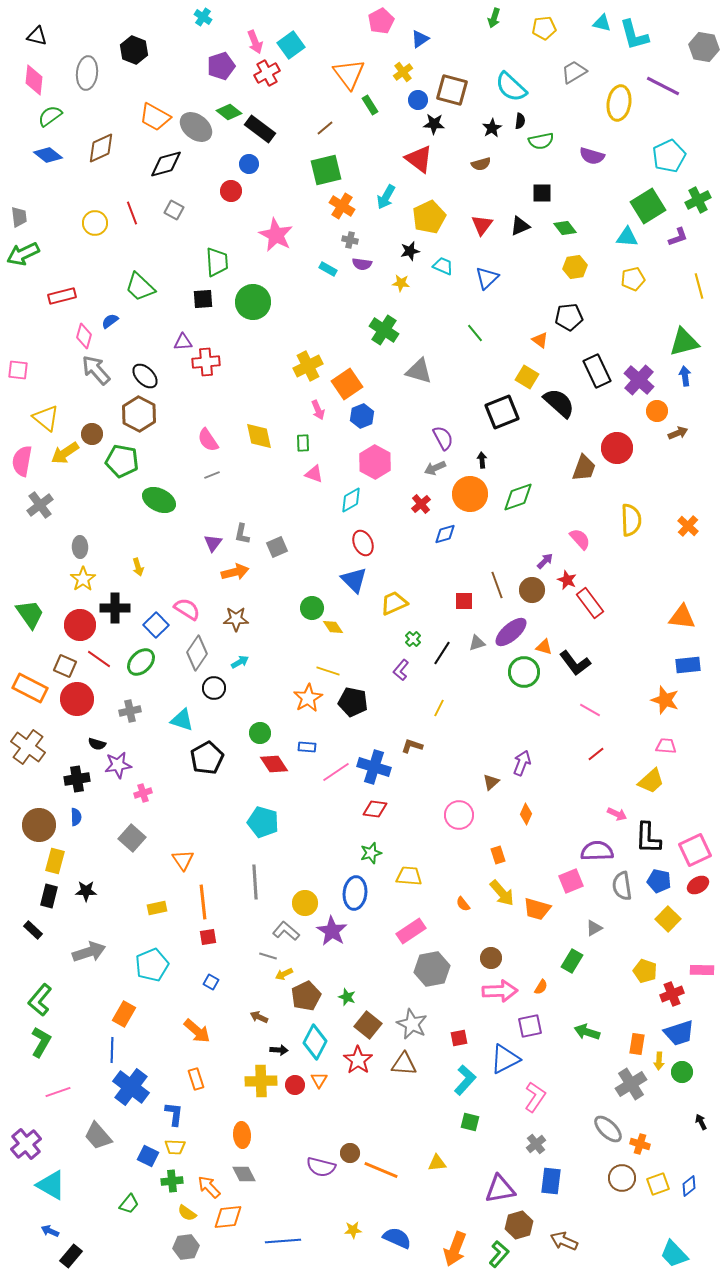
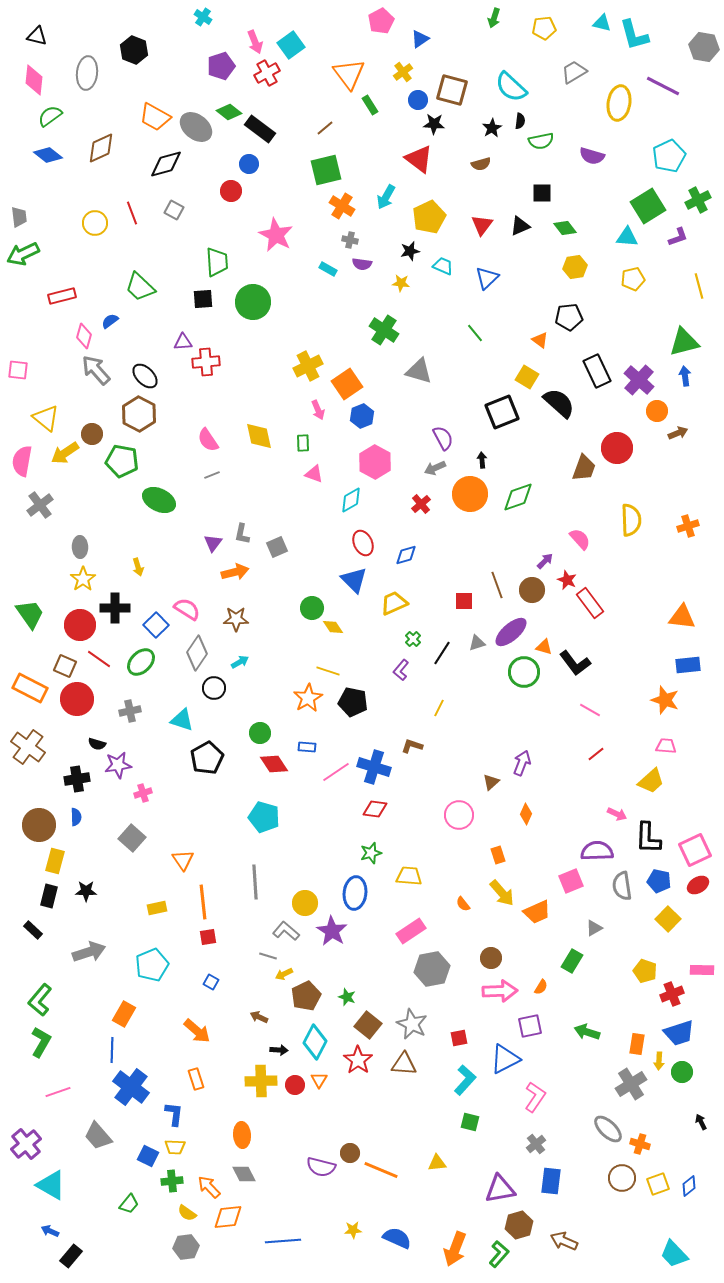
orange cross at (688, 526): rotated 30 degrees clockwise
blue diamond at (445, 534): moved 39 px left, 21 px down
cyan pentagon at (263, 822): moved 1 px right, 5 px up
orange trapezoid at (537, 909): moved 3 px down; rotated 40 degrees counterclockwise
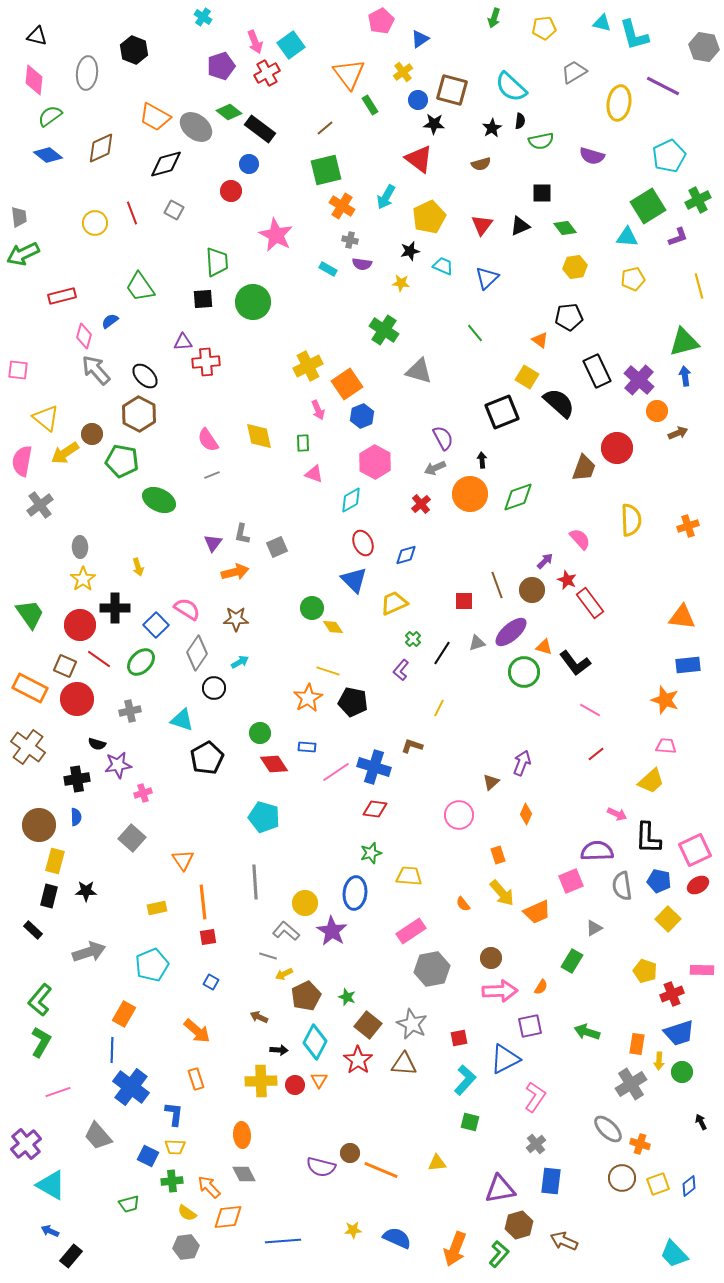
green trapezoid at (140, 287): rotated 12 degrees clockwise
green trapezoid at (129, 1204): rotated 35 degrees clockwise
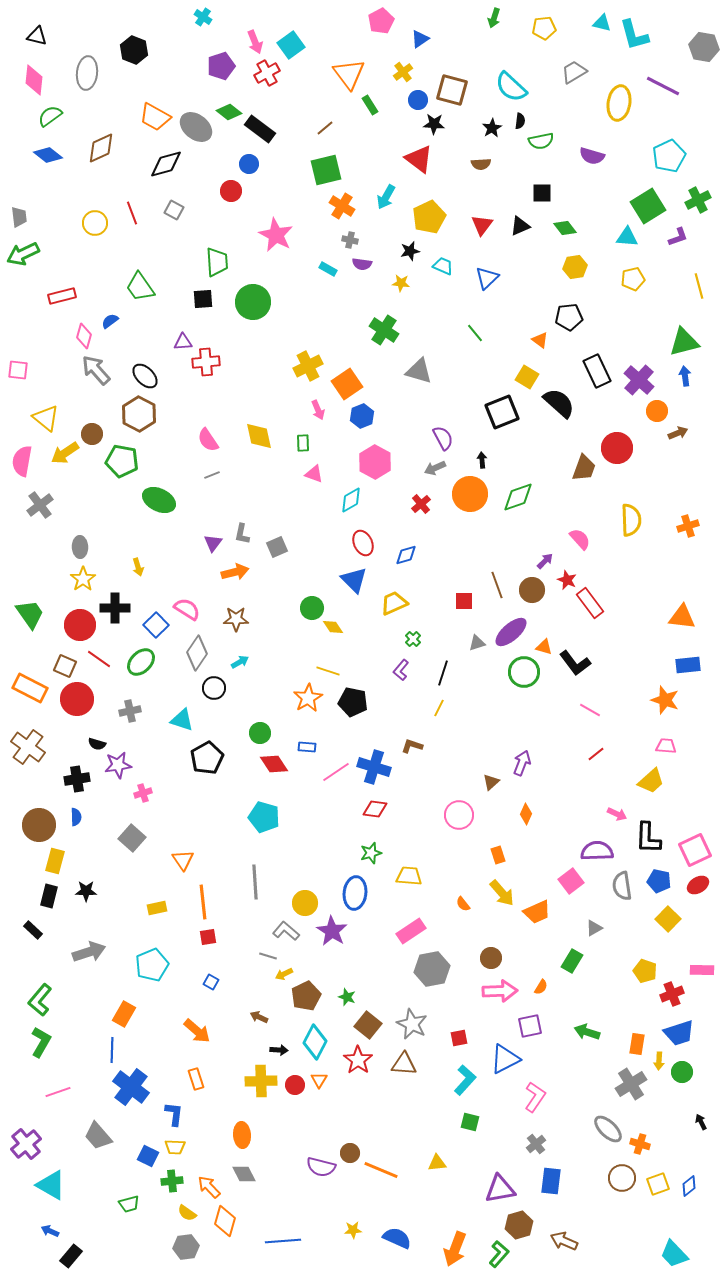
brown semicircle at (481, 164): rotated 12 degrees clockwise
black line at (442, 653): moved 1 px right, 20 px down; rotated 15 degrees counterclockwise
pink square at (571, 881): rotated 15 degrees counterclockwise
orange diamond at (228, 1217): moved 3 px left, 4 px down; rotated 68 degrees counterclockwise
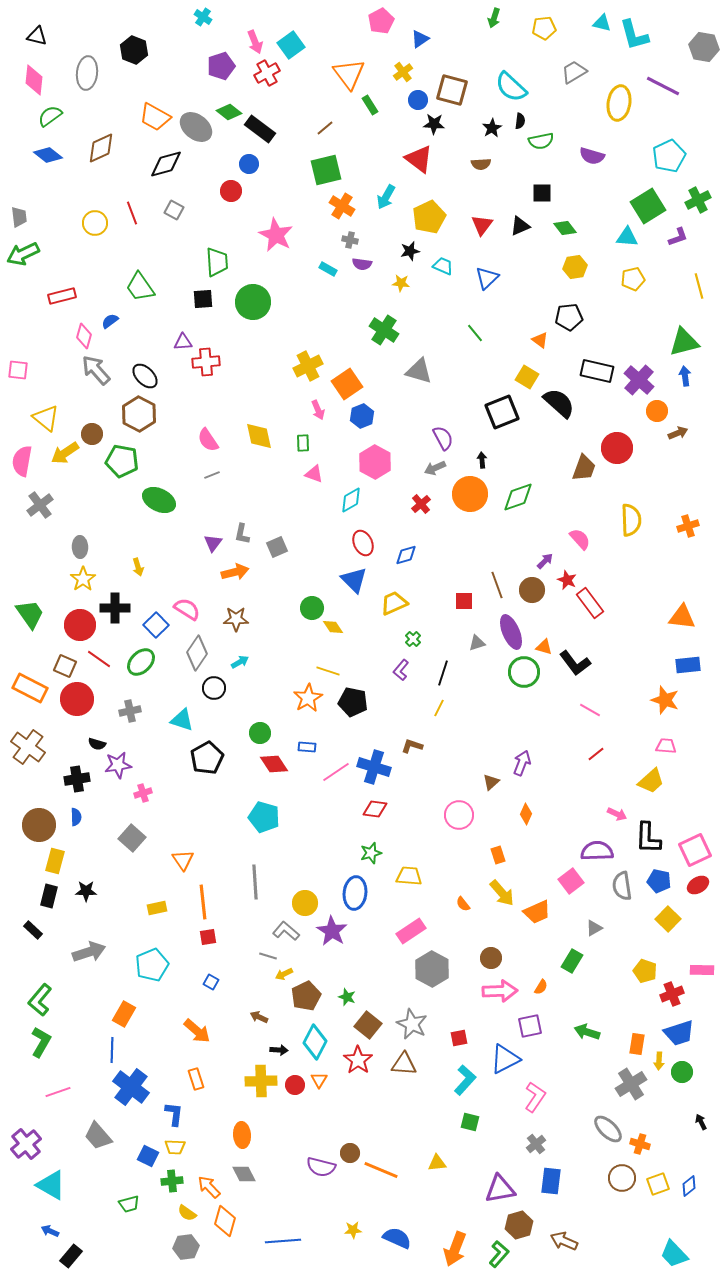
black rectangle at (597, 371): rotated 52 degrees counterclockwise
purple ellipse at (511, 632): rotated 72 degrees counterclockwise
gray hexagon at (432, 969): rotated 20 degrees counterclockwise
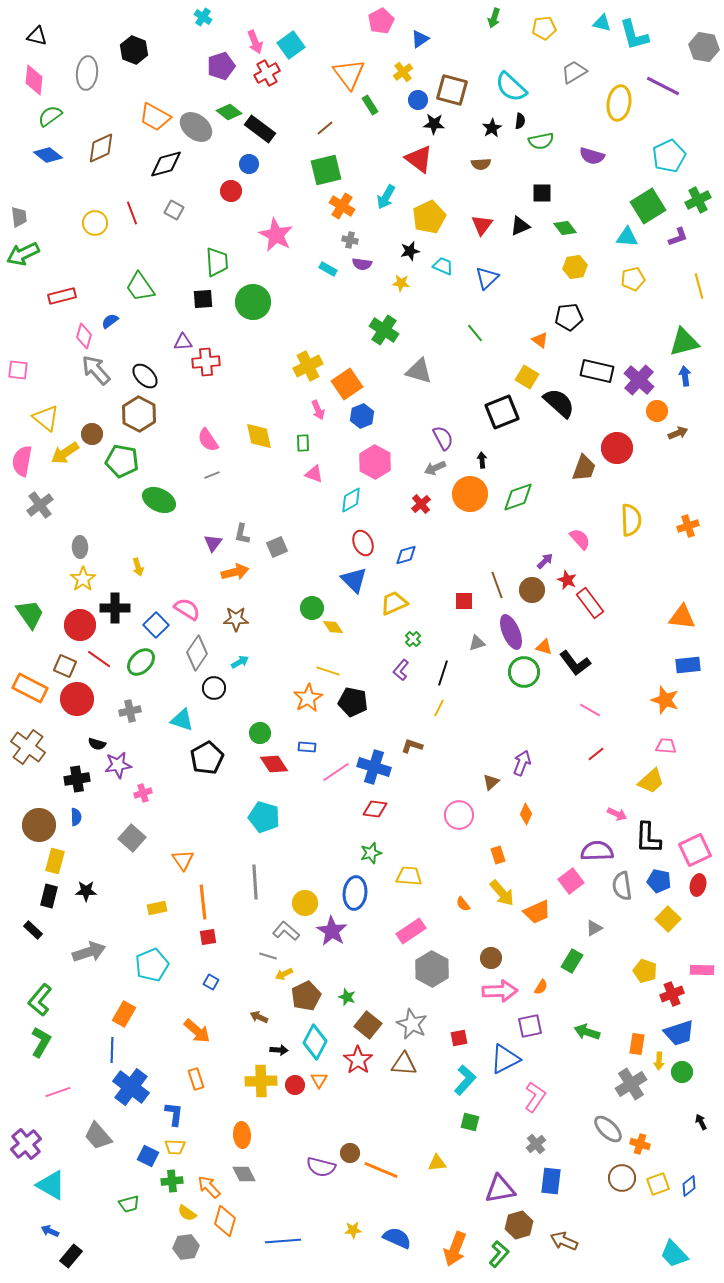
red ellipse at (698, 885): rotated 45 degrees counterclockwise
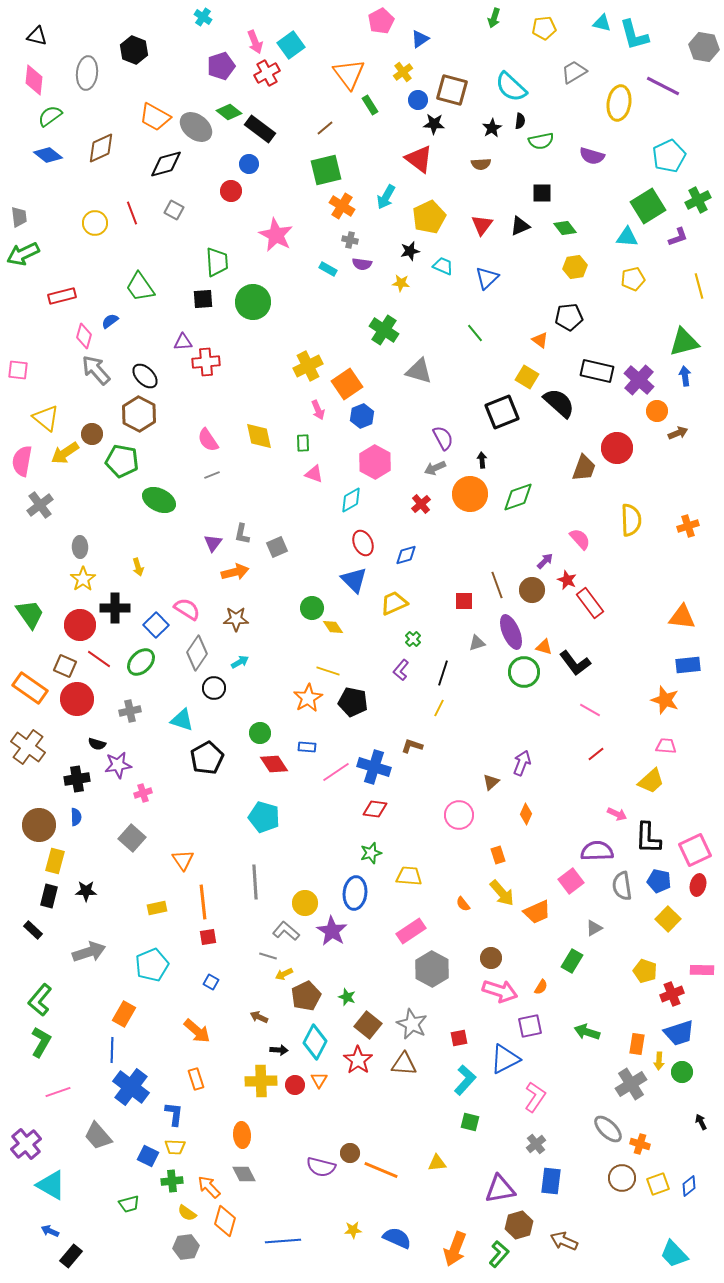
orange rectangle at (30, 688): rotated 8 degrees clockwise
pink arrow at (500, 991): rotated 20 degrees clockwise
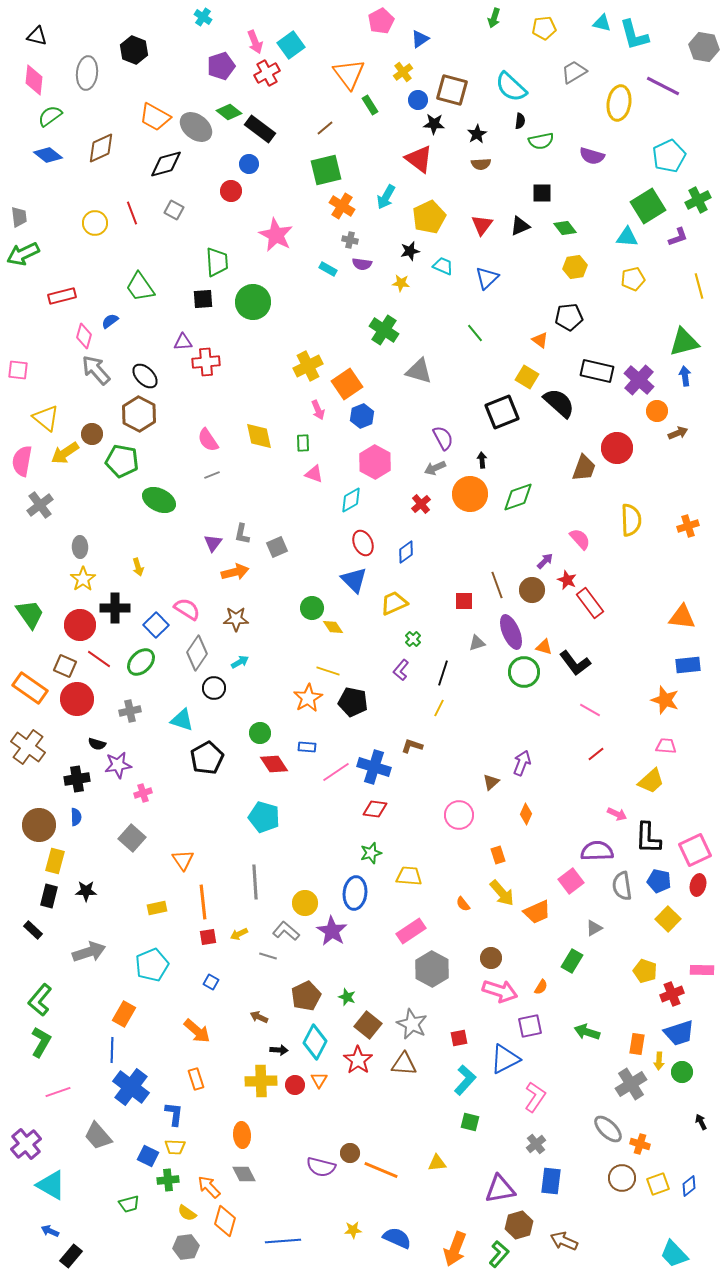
black star at (492, 128): moved 15 px left, 6 px down
blue diamond at (406, 555): moved 3 px up; rotated 20 degrees counterclockwise
yellow arrow at (284, 974): moved 45 px left, 40 px up
green cross at (172, 1181): moved 4 px left, 1 px up
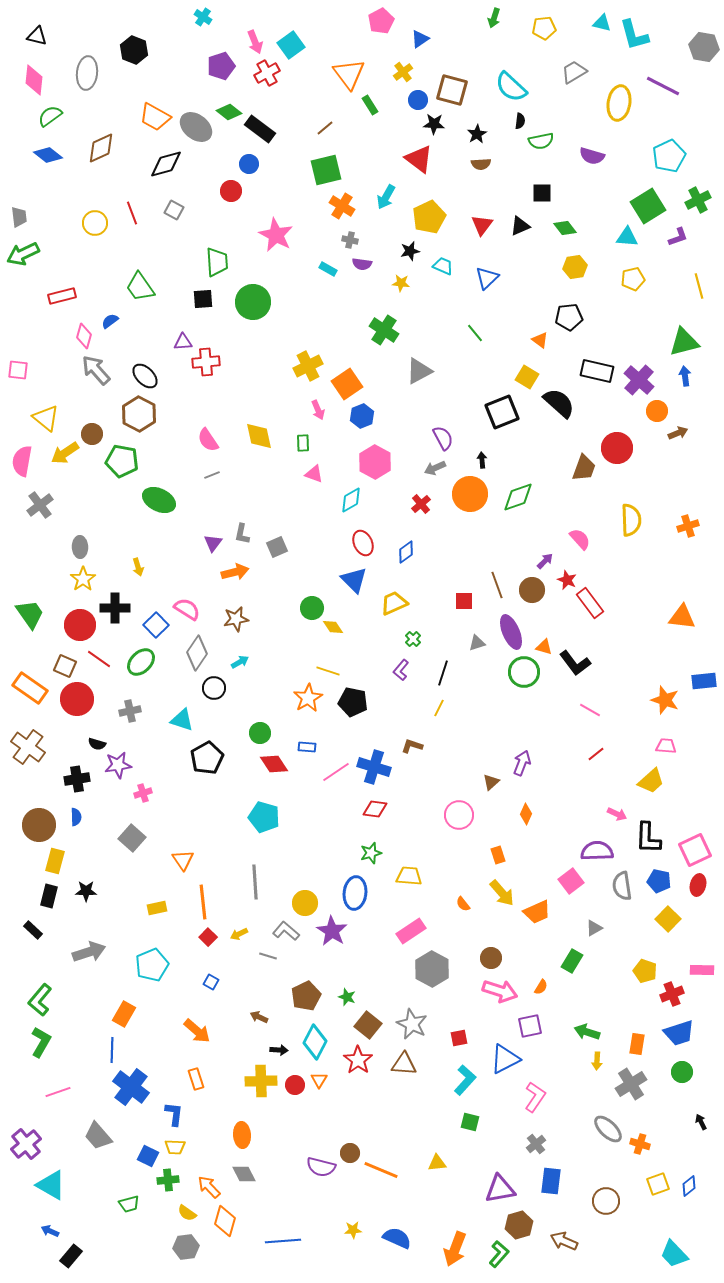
gray triangle at (419, 371): rotated 44 degrees counterclockwise
brown star at (236, 619): rotated 10 degrees counterclockwise
blue rectangle at (688, 665): moved 16 px right, 16 px down
red square at (208, 937): rotated 36 degrees counterclockwise
yellow arrow at (659, 1061): moved 62 px left
brown circle at (622, 1178): moved 16 px left, 23 px down
